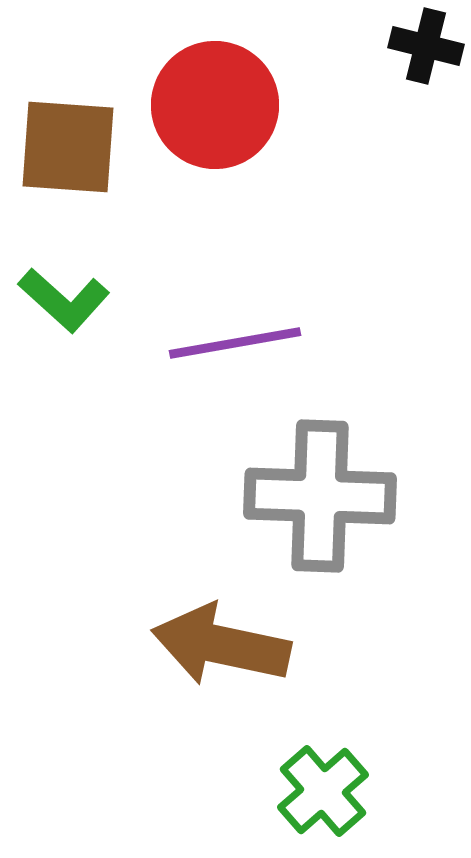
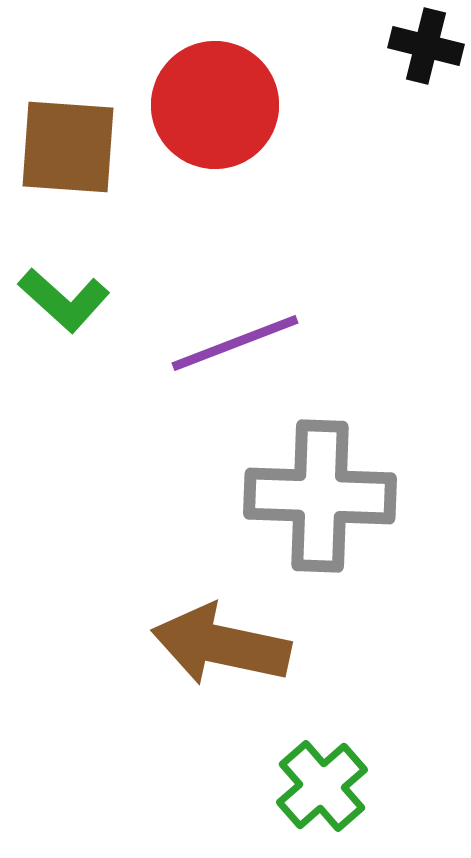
purple line: rotated 11 degrees counterclockwise
green cross: moved 1 px left, 5 px up
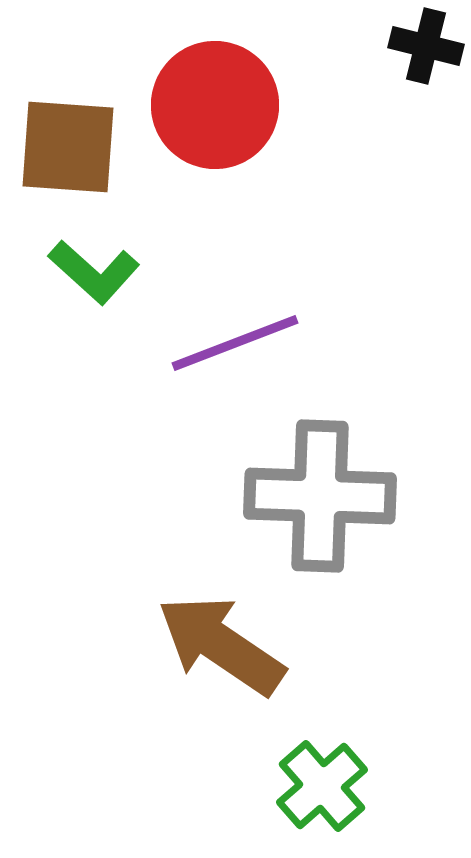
green L-shape: moved 30 px right, 28 px up
brown arrow: rotated 22 degrees clockwise
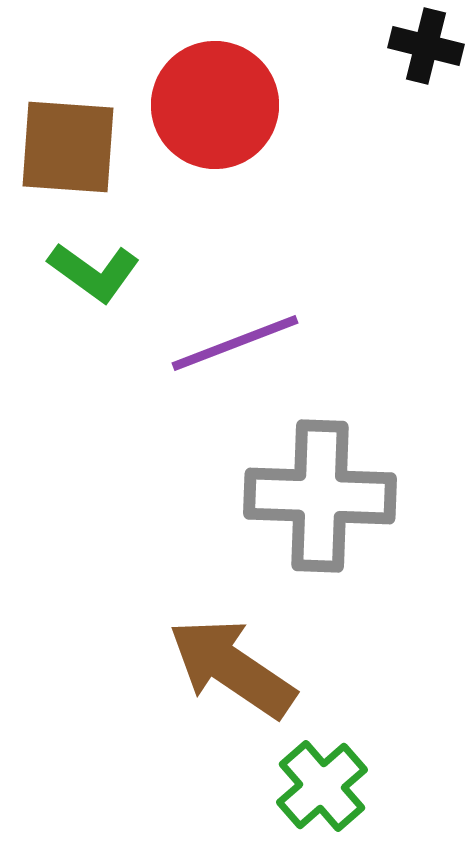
green L-shape: rotated 6 degrees counterclockwise
brown arrow: moved 11 px right, 23 px down
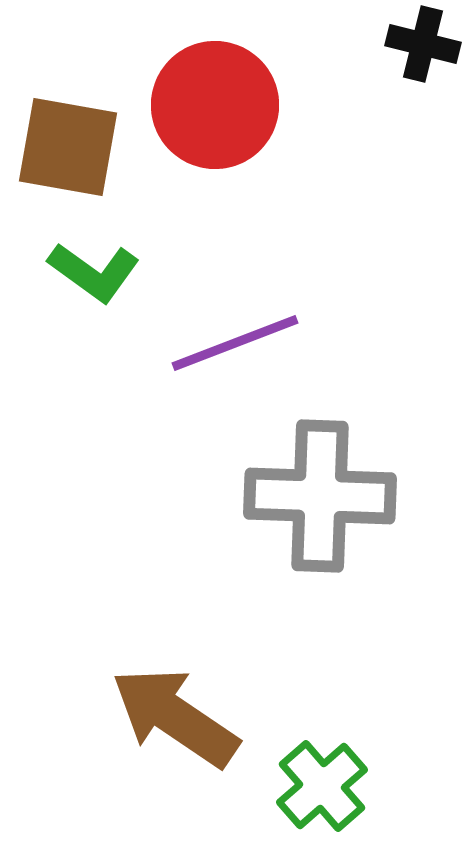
black cross: moved 3 px left, 2 px up
brown square: rotated 6 degrees clockwise
brown arrow: moved 57 px left, 49 px down
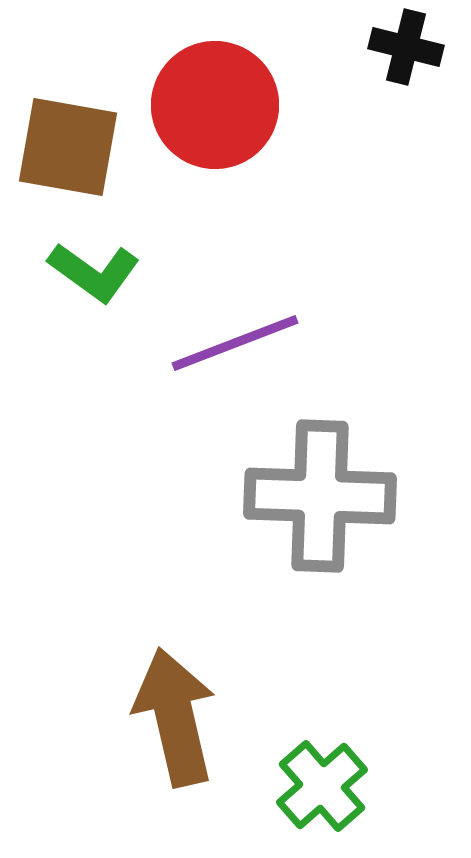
black cross: moved 17 px left, 3 px down
brown arrow: rotated 43 degrees clockwise
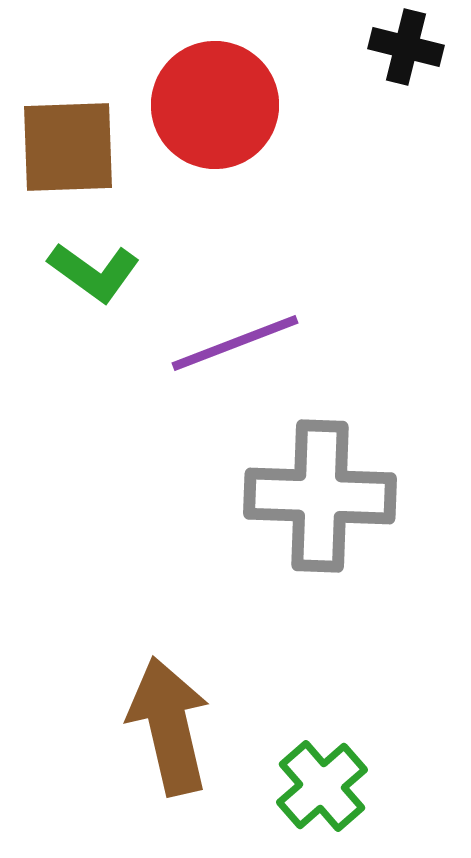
brown square: rotated 12 degrees counterclockwise
brown arrow: moved 6 px left, 9 px down
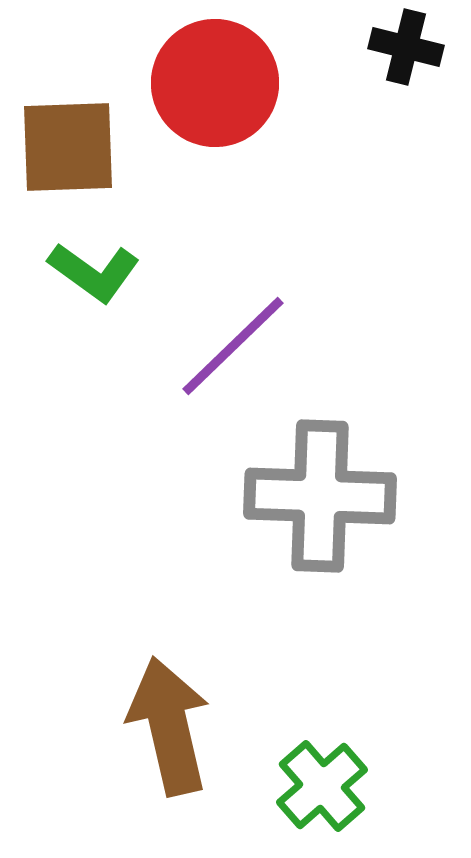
red circle: moved 22 px up
purple line: moved 2 px left, 3 px down; rotated 23 degrees counterclockwise
